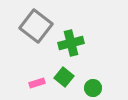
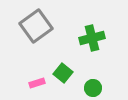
gray square: rotated 16 degrees clockwise
green cross: moved 21 px right, 5 px up
green square: moved 1 px left, 4 px up
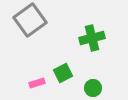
gray square: moved 6 px left, 6 px up
green square: rotated 24 degrees clockwise
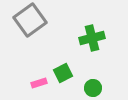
pink rectangle: moved 2 px right
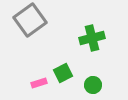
green circle: moved 3 px up
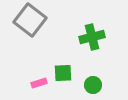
gray square: rotated 16 degrees counterclockwise
green cross: moved 1 px up
green square: rotated 24 degrees clockwise
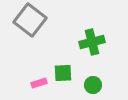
green cross: moved 5 px down
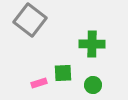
green cross: moved 2 px down; rotated 15 degrees clockwise
